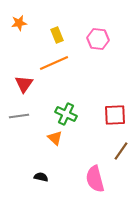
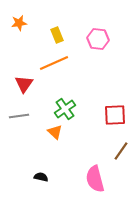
green cross: moved 1 px left, 5 px up; rotated 30 degrees clockwise
orange triangle: moved 6 px up
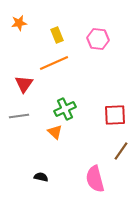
green cross: rotated 10 degrees clockwise
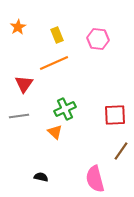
orange star: moved 1 px left, 4 px down; rotated 21 degrees counterclockwise
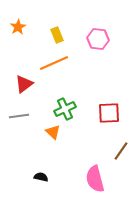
red triangle: rotated 18 degrees clockwise
red square: moved 6 px left, 2 px up
orange triangle: moved 2 px left
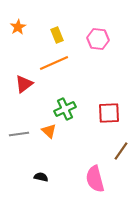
gray line: moved 18 px down
orange triangle: moved 4 px left, 1 px up
